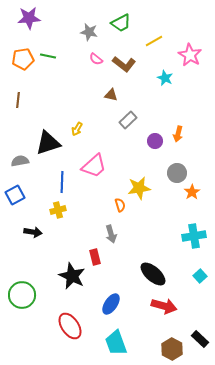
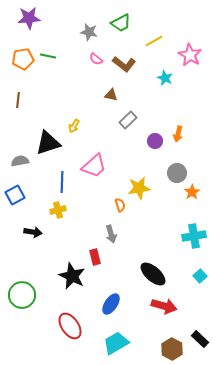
yellow arrow: moved 3 px left, 3 px up
cyan trapezoid: rotated 80 degrees clockwise
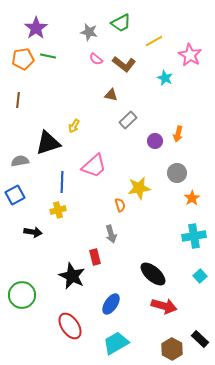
purple star: moved 7 px right, 10 px down; rotated 30 degrees counterclockwise
orange star: moved 6 px down
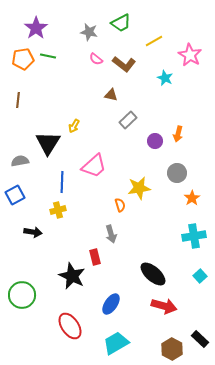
black triangle: rotated 40 degrees counterclockwise
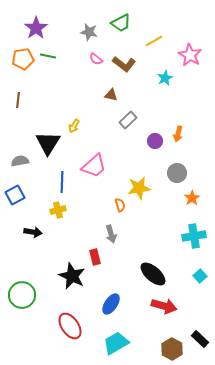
cyan star: rotated 21 degrees clockwise
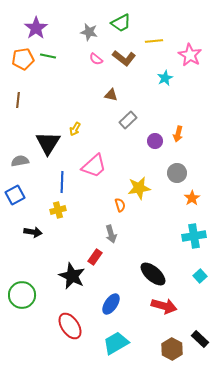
yellow line: rotated 24 degrees clockwise
brown L-shape: moved 6 px up
yellow arrow: moved 1 px right, 3 px down
red rectangle: rotated 49 degrees clockwise
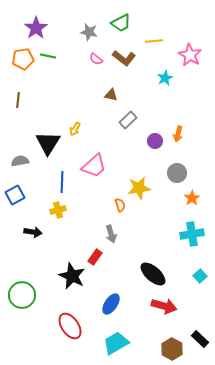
cyan cross: moved 2 px left, 2 px up
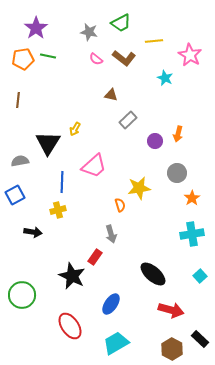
cyan star: rotated 21 degrees counterclockwise
red arrow: moved 7 px right, 4 px down
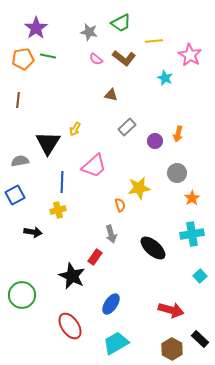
gray rectangle: moved 1 px left, 7 px down
black ellipse: moved 26 px up
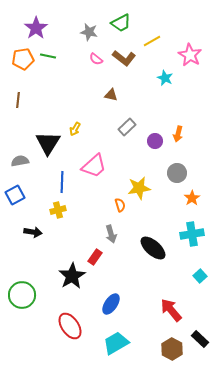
yellow line: moved 2 px left; rotated 24 degrees counterclockwise
black star: rotated 16 degrees clockwise
red arrow: rotated 145 degrees counterclockwise
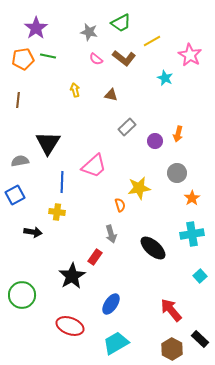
yellow arrow: moved 39 px up; rotated 136 degrees clockwise
yellow cross: moved 1 px left, 2 px down; rotated 21 degrees clockwise
red ellipse: rotated 36 degrees counterclockwise
